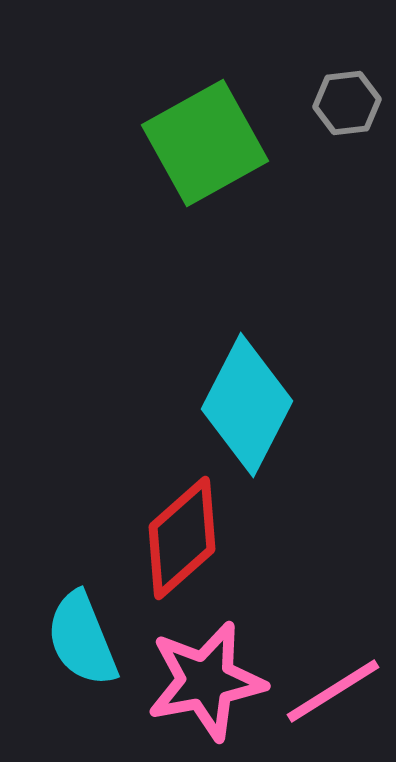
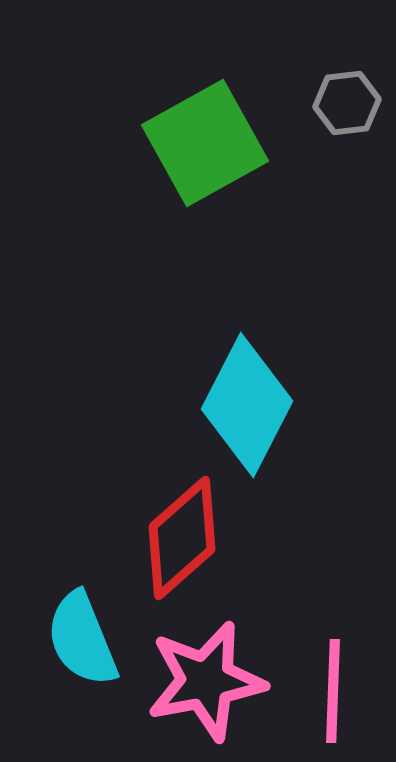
pink line: rotated 56 degrees counterclockwise
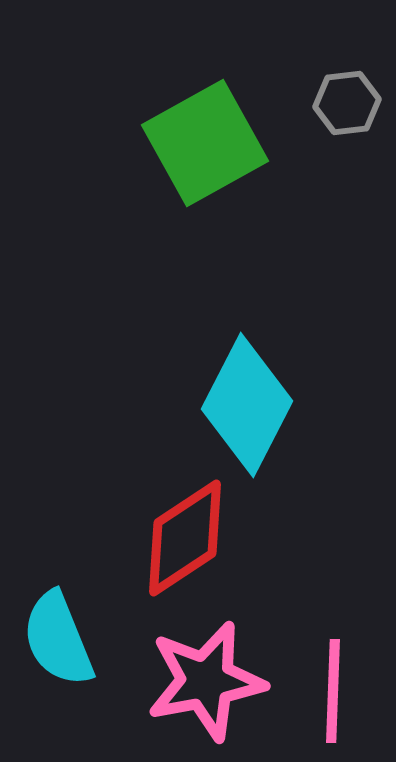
red diamond: moved 3 px right; rotated 8 degrees clockwise
cyan semicircle: moved 24 px left
